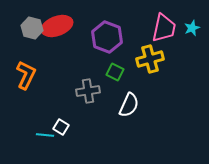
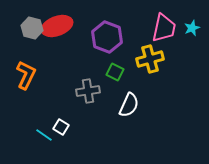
cyan line: moved 1 px left; rotated 30 degrees clockwise
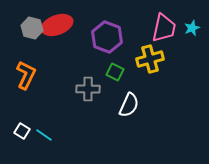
red ellipse: moved 1 px up
gray cross: moved 2 px up; rotated 10 degrees clockwise
white square: moved 39 px left, 4 px down
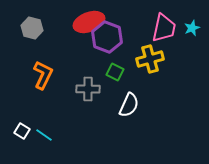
red ellipse: moved 32 px right, 3 px up
orange L-shape: moved 17 px right
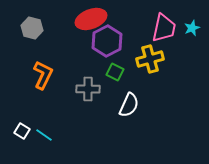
red ellipse: moved 2 px right, 3 px up
purple hexagon: moved 4 px down; rotated 12 degrees clockwise
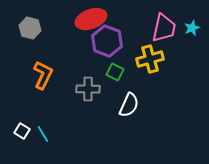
gray hexagon: moved 2 px left
purple hexagon: rotated 12 degrees counterclockwise
cyan line: moved 1 px left, 1 px up; rotated 24 degrees clockwise
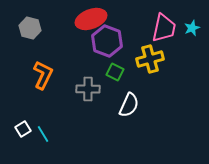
white square: moved 1 px right, 2 px up; rotated 28 degrees clockwise
